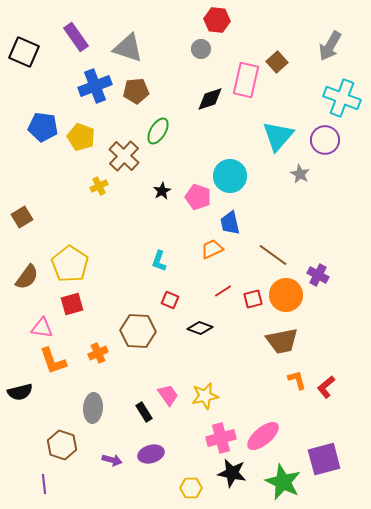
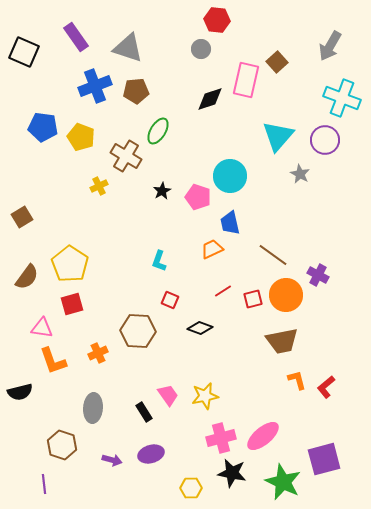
brown cross at (124, 156): moved 2 px right; rotated 12 degrees counterclockwise
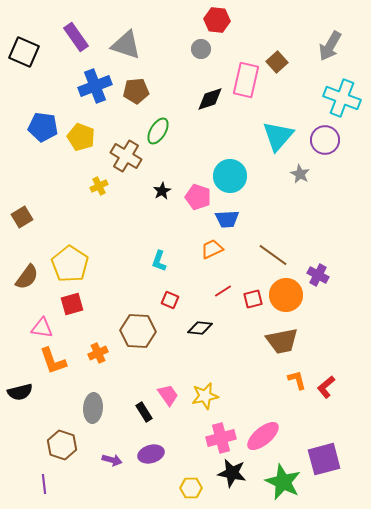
gray triangle at (128, 48): moved 2 px left, 3 px up
blue trapezoid at (230, 223): moved 3 px left, 4 px up; rotated 80 degrees counterclockwise
black diamond at (200, 328): rotated 15 degrees counterclockwise
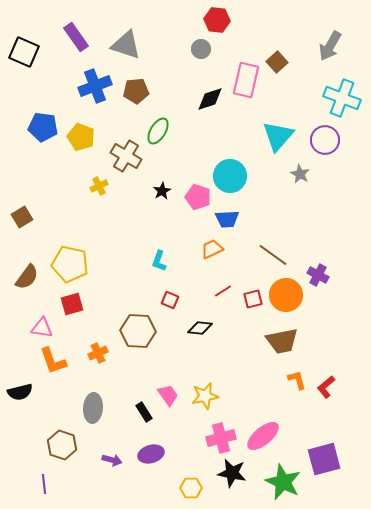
yellow pentagon at (70, 264): rotated 21 degrees counterclockwise
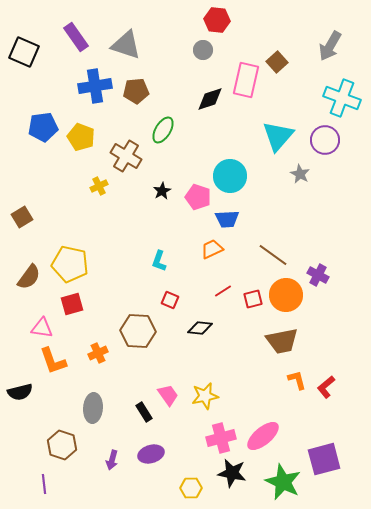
gray circle at (201, 49): moved 2 px right, 1 px down
blue cross at (95, 86): rotated 12 degrees clockwise
blue pentagon at (43, 127): rotated 16 degrees counterclockwise
green ellipse at (158, 131): moved 5 px right, 1 px up
brown semicircle at (27, 277): moved 2 px right
purple arrow at (112, 460): rotated 90 degrees clockwise
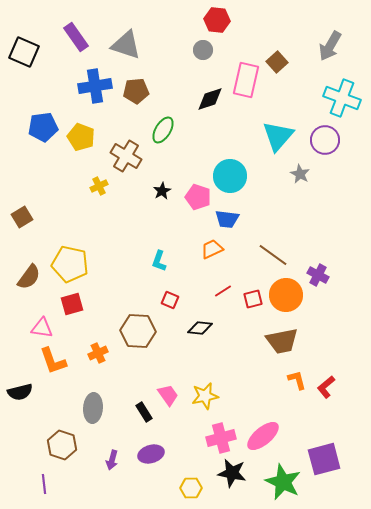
blue trapezoid at (227, 219): rotated 10 degrees clockwise
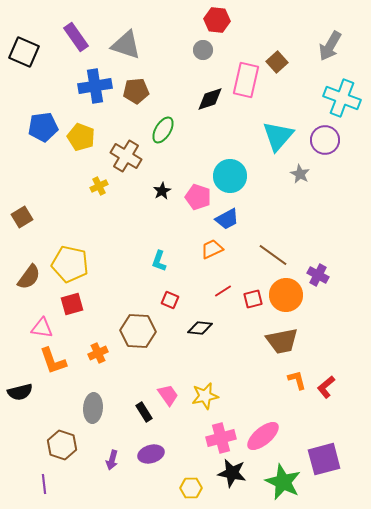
blue trapezoid at (227, 219): rotated 35 degrees counterclockwise
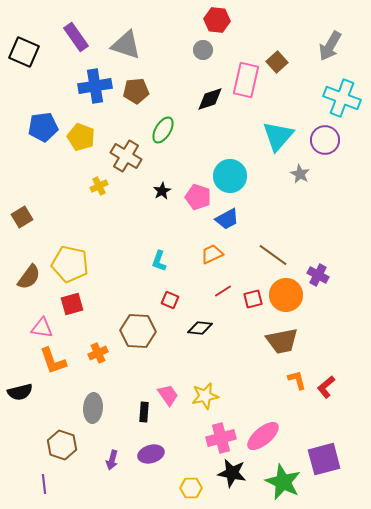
orange trapezoid at (212, 249): moved 5 px down
black rectangle at (144, 412): rotated 36 degrees clockwise
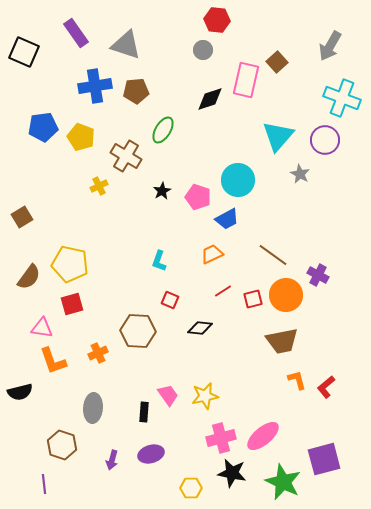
purple rectangle at (76, 37): moved 4 px up
cyan circle at (230, 176): moved 8 px right, 4 px down
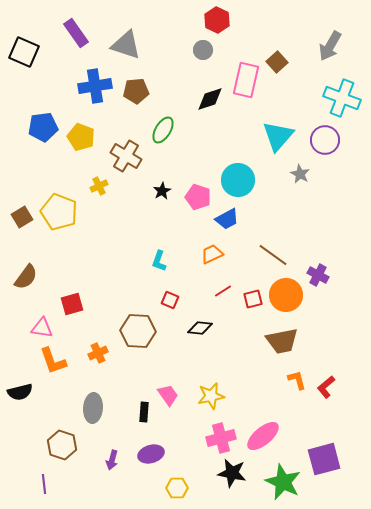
red hexagon at (217, 20): rotated 20 degrees clockwise
yellow pentagon at (70, 264): moved 11 px left, 52 px up; rotated 9 degrees clockwise
brown semicircle at (29, 277): moved 3 px left
yellow star at (205, 396): moved 6 px right
yellow hexagon at (191, 488): moved 14 px left
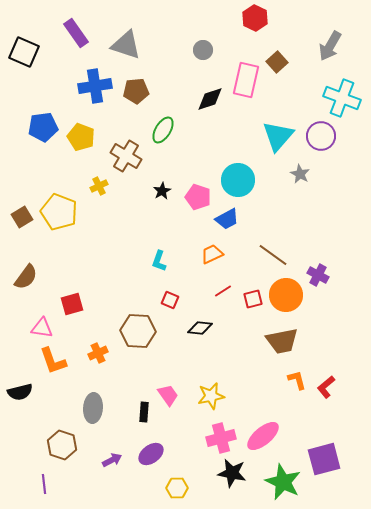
red hexagon at (217, 20): moved 38 px right, 2 px up
purple circle at (325, 140): moved 4 px left, 4 px up
purple ellipse at (151, 454): rotated 20 degrees counterclockwise
purple arrow at (112, 460): rotated 132 degrees counterclockwise
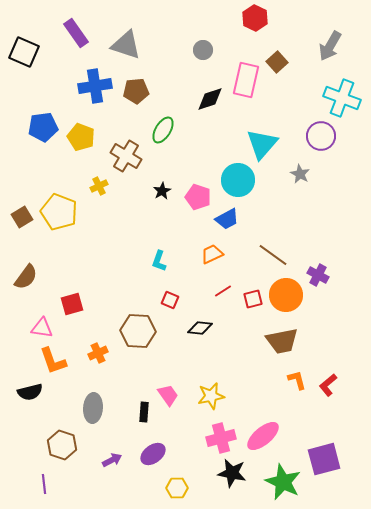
cyan triangle at (278, 136): moved 16 px left, 8 px down
red L-shape at (326, 387): moved 2 px right, 2 px up
black semicircle at (20, 392): moved 10 px right
purple ellipse at (151, 454): moved 2 px right
